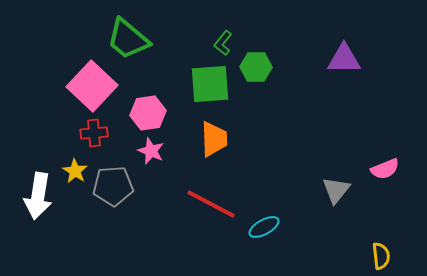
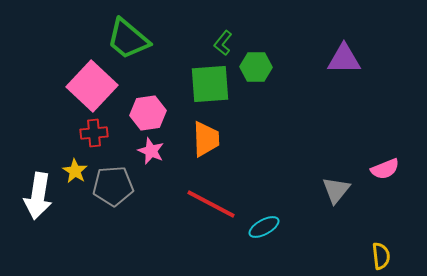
orange trapezoid: moved 8 px left
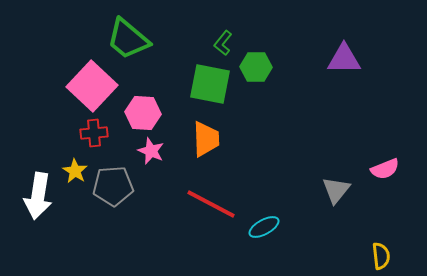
green square: rotated 15 degrees clockwise
pink hexagon: moved 5 px left; rotated 12 degrees clockwise
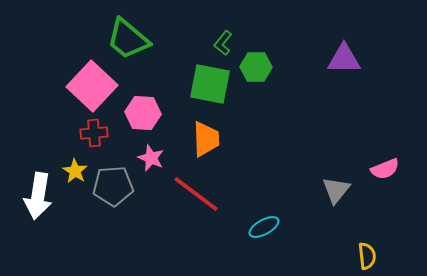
pink star: moved 7 px down
red line: moved 15 px left, 10 px up; rotated 9 degrees clockwise
yellow semicircle: moved 14 px left
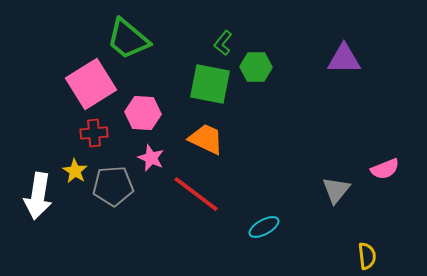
pink square: moved 1 px left, 2 px up; rotated 15 degrees clockwise
orange trapezoid: rotated 63 degrees counterclockwise
